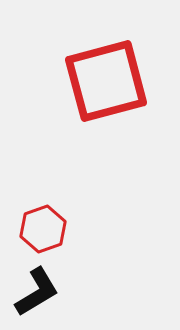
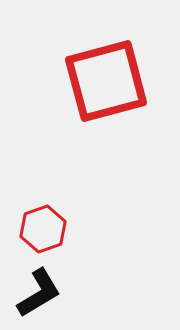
black L-shape: moved 2 px right, 1 px down
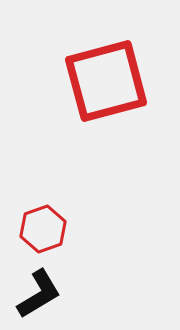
black L-shape: moved 1 px down
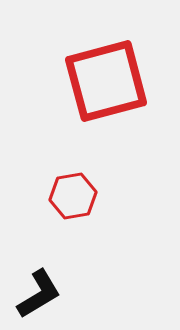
red hexagon: moved 30 px right, 33 px up; rotated 9 degrees clockwise
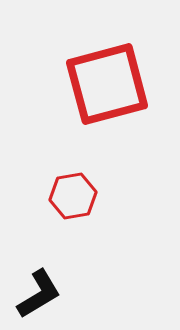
red square: moved 1 px right, 3 px down
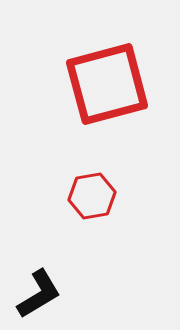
red hexagon: moved 19 px right
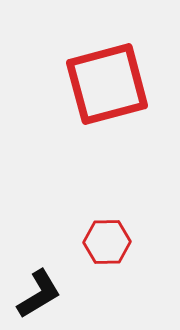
red hexagon: moved 15 px right, 46 px down; rotated 9 degrees clockwise
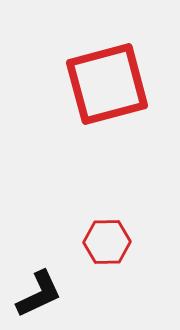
black L-shape: rotated 6 degrees clockwise
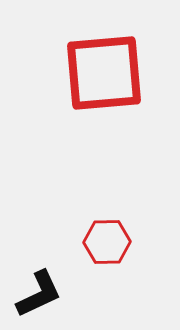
red square: moved 3 px left, 11 px up; rotated 10 degrees clockwise
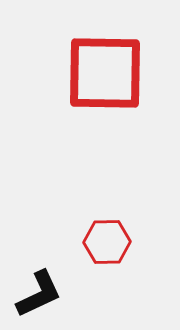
red square: moved 1 px right; rotated 6 degrees clockwise
